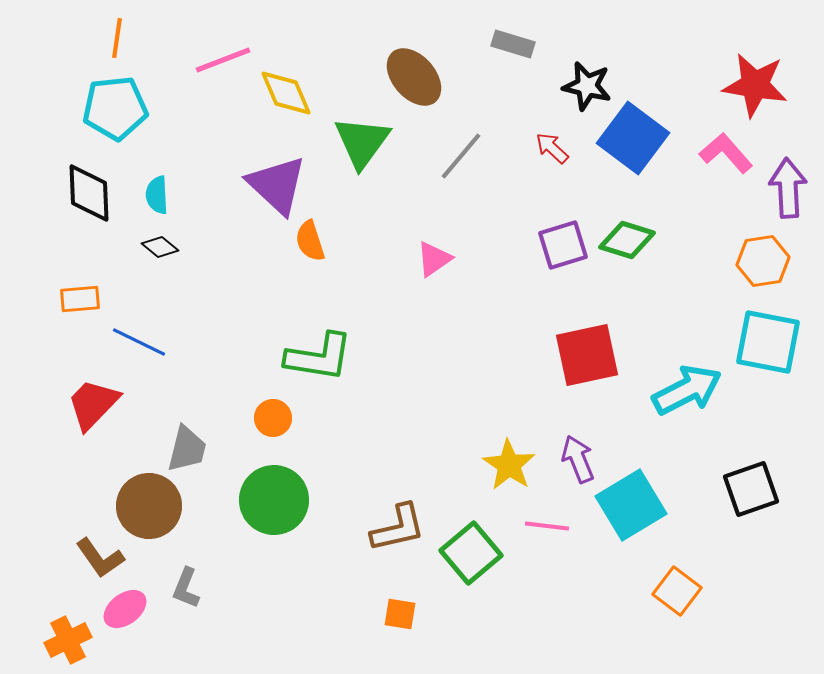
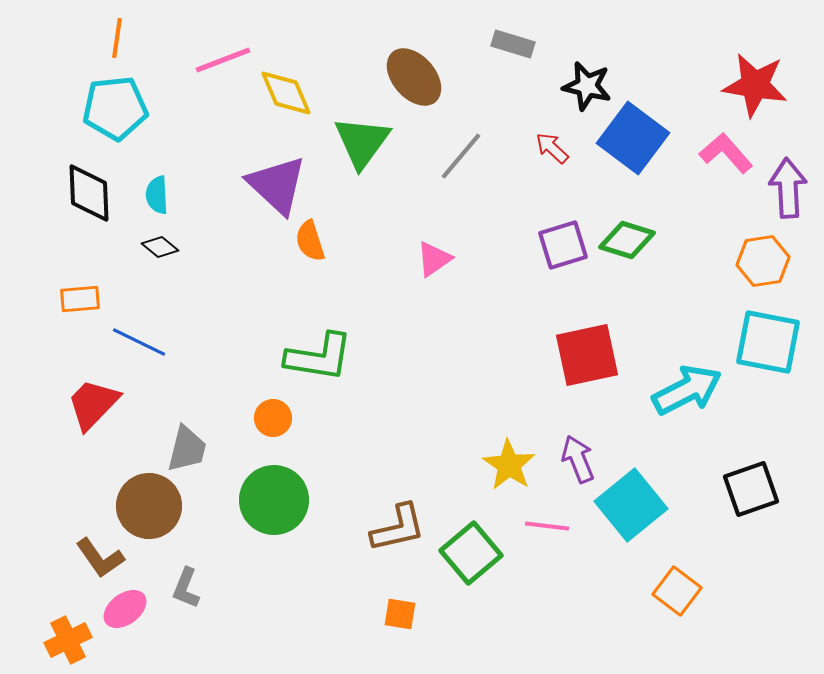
cyan square at (631, 505): rotated 8 degrees counterclockwise
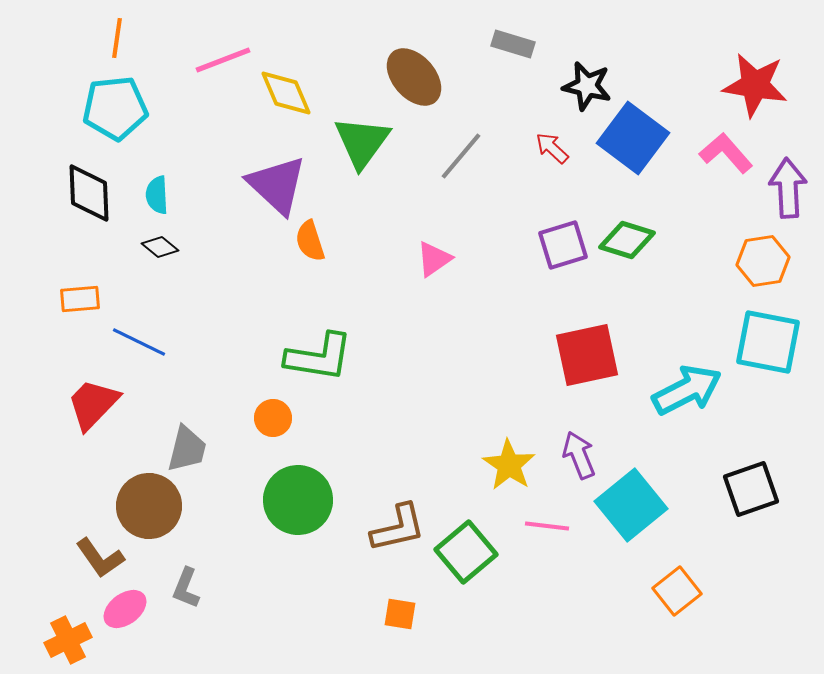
purple arrow at (578, 459): moved 1 px right, 4 px up
green circle at (274, 500): moved 24 px right
green square at (471, 553): moved 5 px left, 1 px up
orange square at (677, 591): rotated 15 degrees clockwise
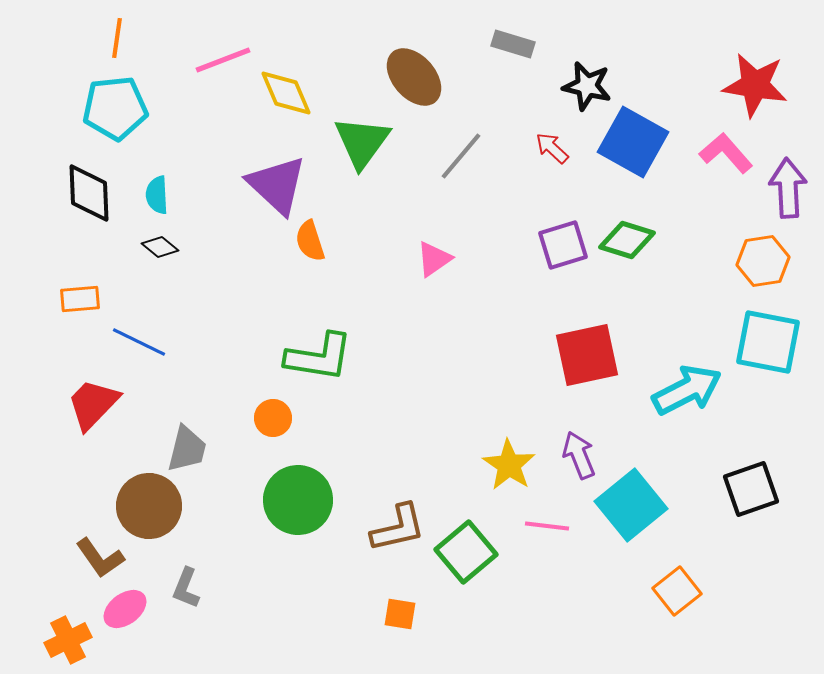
blue square at (633, 138): moved 4 px down; rotated 8 degrees counterclockwise
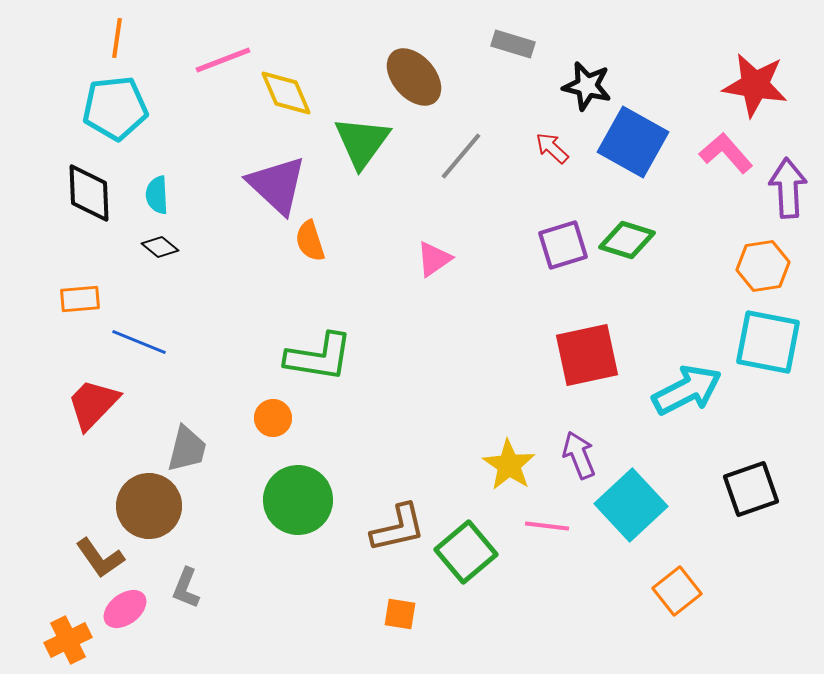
orange hexagon at (763, 261): moved 5 px down
blue line at (139, 342): rotated 4 degrees counterclockwise
cyan square at (631, 505): rotated 4 degrees counterclockwise
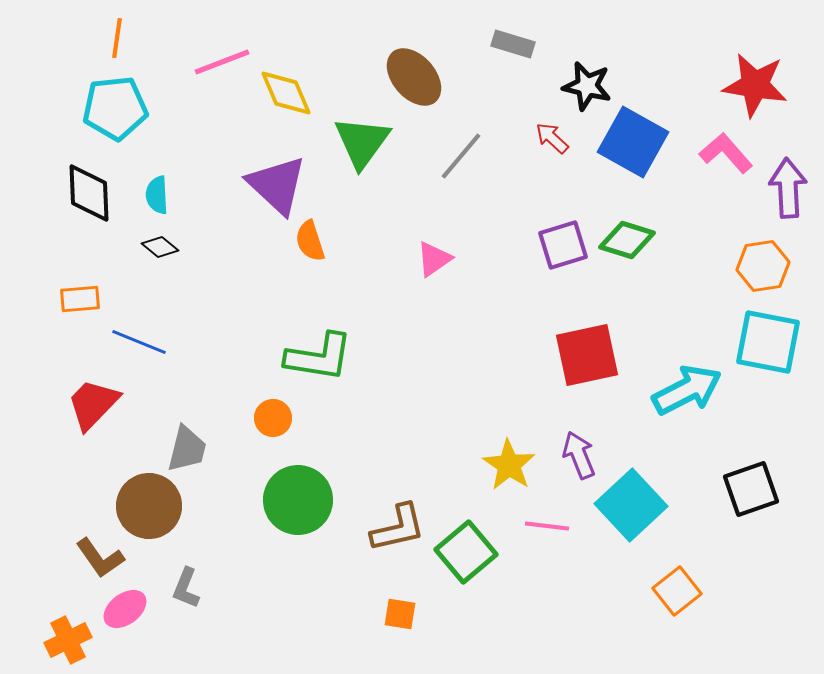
pink line at (223, 60): moved 1 px left, 2 px down
red arrow at (552, 148): moved 10 px up
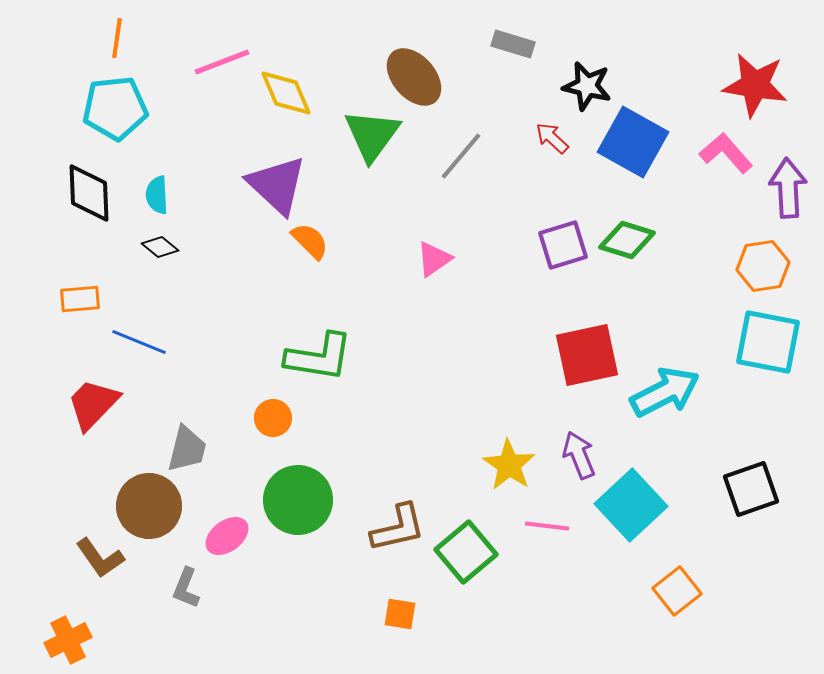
green triangle at (362, 142): moved 10 px right, 7 px up
orange semicircle at (310, 241): rotated 153 degrees clockwise
cyan arrow at (687, 390): moved 22 px left, 2 px down
pink ellipse at (125, 609): moved 102 px right, 73 px up
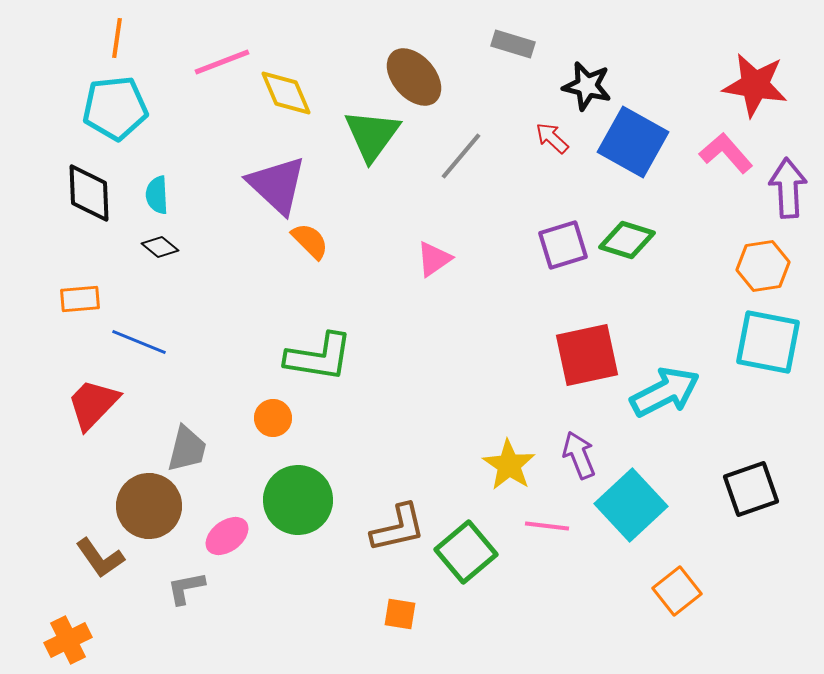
gray L-shape at (186, 588): rotated 57 degrees clockwise
